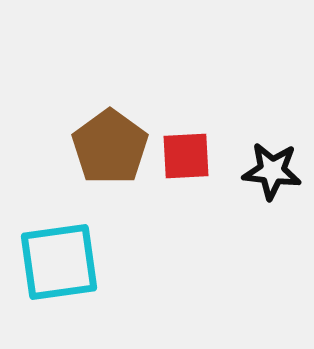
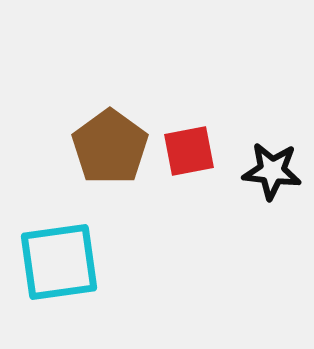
red square: moved 3 px right, 5 px up; rotated 8 degrees counterclockwise
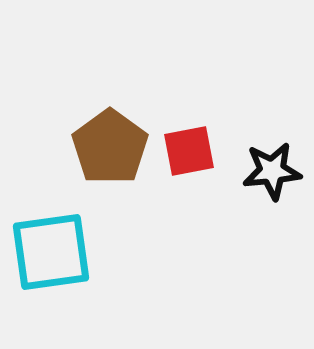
black star: rotated 12 degrees counterclockwise
cyan square: moved 8 px left, 10 px up
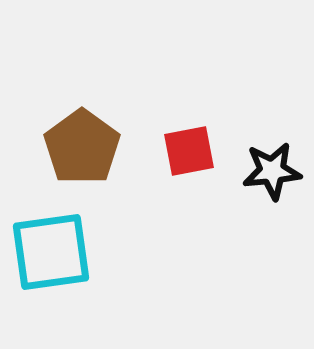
brown pentagon: moved 28 px left
